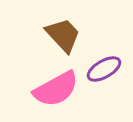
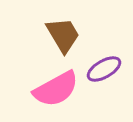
brown trapezoid: rotated 12 degrees clockwise
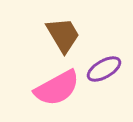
pink semicircle: moved 1 px right, 1 px up
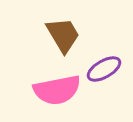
pink semicircle: moved 2 px down; rotated 18 degrees clockwise
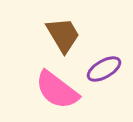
pink semicircle: rotated 48 degrees clockwise
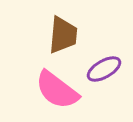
brown trapezoid: rotated 36 degrees clockwise
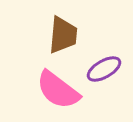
pink semicircle: moved 1 px right
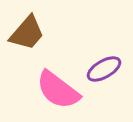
brown trapezoid: moved 36 px left, 2 px up; rotated 36 degrees clockwise
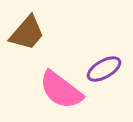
pink semicircle: moved 3 px right
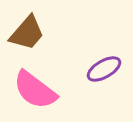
pink semicircle: moved 26 px left
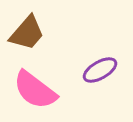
purple ellipse: moved 4 px left, 1 px down
